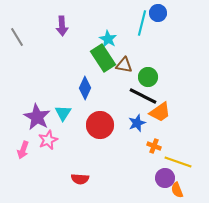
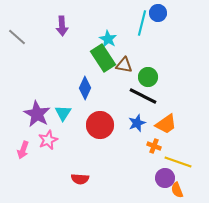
gray line: rotated 18 degrees counterclockwise
orange trapezoid: moved 6 px right, 12 px down
purple star: moved 3 px up
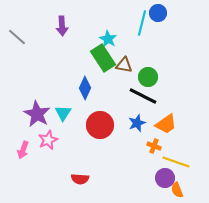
yellow line: moved 2 px left
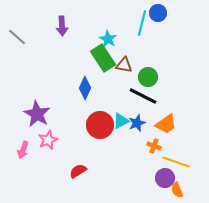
cyan triangle: moved 58 px right, 8 px down; rotated 30 degrees clockwise
red semicircle: moved 2 px left, 8 px up; rotated 144 degrees clockwise
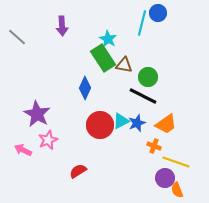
pink arrow: rotated 96 degrees clockwise
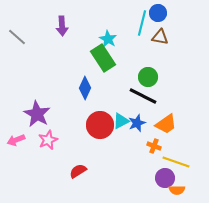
brown triangle: moved 36 px right, 28 px up
pink arrow: moved 7 px left, 10 px up; rotated 48 degrees counterclockwise
orange semicircle: rotated 70 degrees counterclockwise
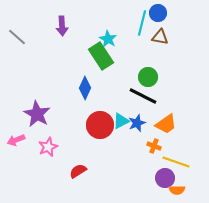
green rectangle: moved 2 px left, 2 px up
pink star: moved 7 px down
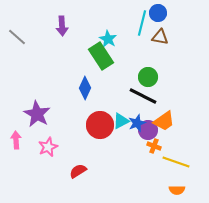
orange trapezoid: moved 2 px left, 3 px up
pink arrow: rotated 108 degrees clockwise
purple circle: moved 17 px left, 48 px up
